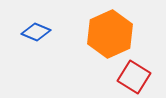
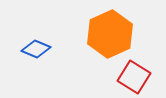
blue diamond: moved 17 px down
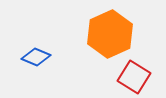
blue diamond: moved 8 px down
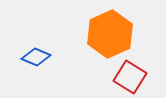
red square: moved 4 px left
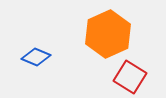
orange hexagon: moved 2 px left
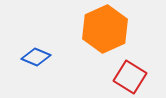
orange hexagon: moved 3 px left, 5 px up
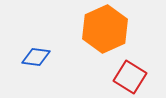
blue diamond: rotated 16 degrees counterclockwise
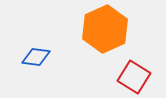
red square: moved 4 px right
